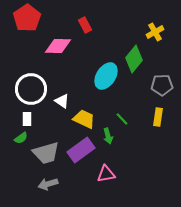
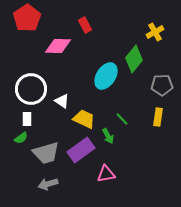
green arrow: rotated 14 degrees counterclockwise
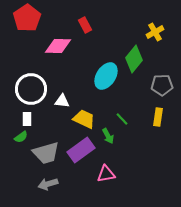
white triangle: rotated 28 degrees counterclockwise
green semicircle: moved 1 px up
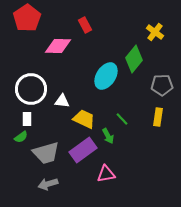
yellow cross: rotated 24 degrees counterclockwise
purple rectangle: moved 2 px right
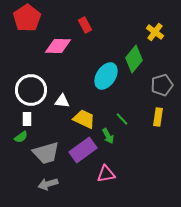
gray pentagon: rotated 15 degrees counterclockwise
white circle: moved 1 px down
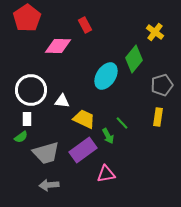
green line: moved 4 px down
gray arrow: moved 1 px right, 1 px down; rotated 12 degrees clockwise
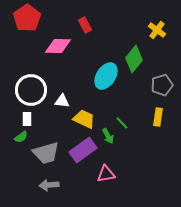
yellow cross: moved 2 px right, 2 px up
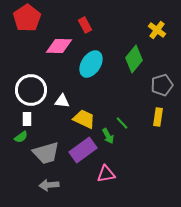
pink diamond: moved 1 px right
cyan ellipse: moved 15 px left, 12 px up
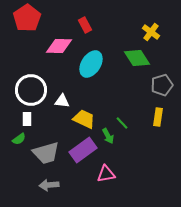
yellow cross: moved 6 px left, 2 px down
green diamond: moved 3 px right, 1 px up; rotated 72 degrees counterclockwise
green semicircle: moved 2 px left, 2 px down
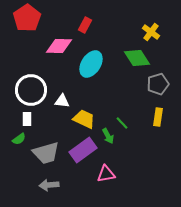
red rectangle: rotated 56 degrees clockwise
gray pentagon: moved 4 px left, 1 px up
